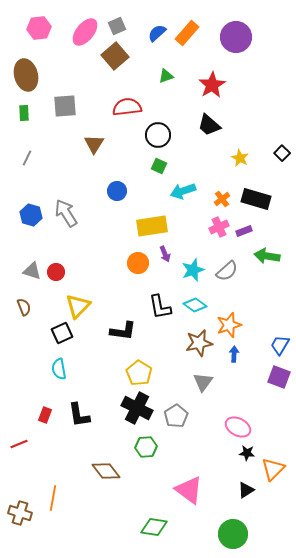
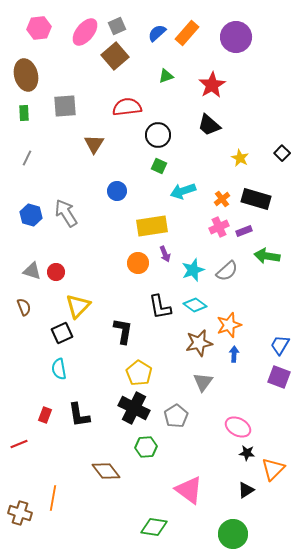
black L-shape at (123, 331): rotated 88 degrees counterclockwise
black cross at (137, 408): moved 3 px left
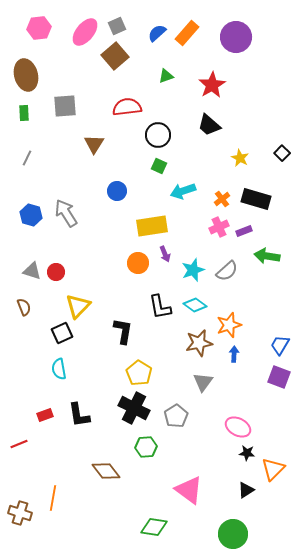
red rectangle at (45, 415): rotated 49 degrees clockwise
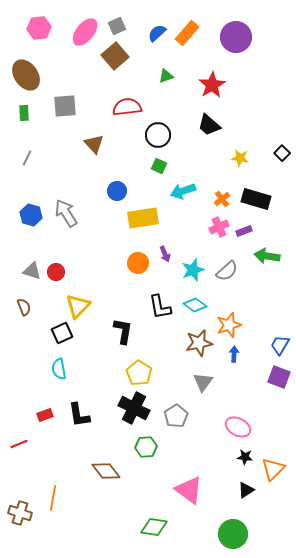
brown ellipse at (26, 75): rotated 20 degrees counterclockwise
brown triangle at (94, 144): rotated 15 degrees counterclockwise
yellow star at (240, 158): rotated 18 degrees counterclockwise
yellow rectangle at (152, 226): moved 9 px left, 8 px up
black star at (247, 453): moved 2 px left, 4 px down
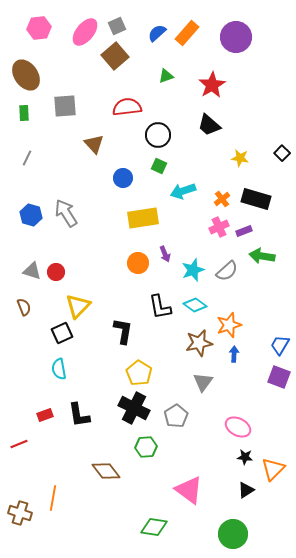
blue circle at (117, 191): moved 6 px right, 13 px up
green arrow at (267, 256): moved 5 px left
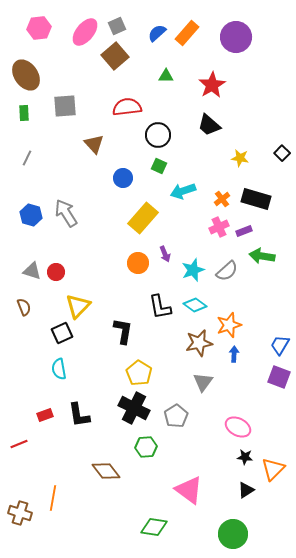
green triangle at (166, 76): rotated 21 degrees clockwise
yellow rectangle at (143, 218): rotated 40 degrees counterclockwise
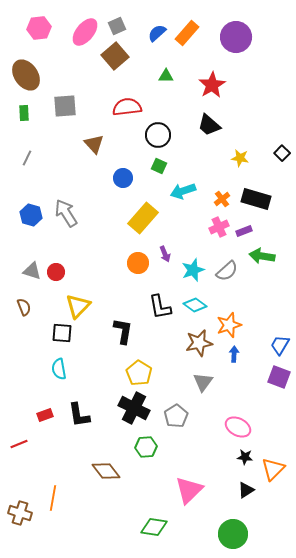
black square at (62, 333): rotated 30 degrees clockwise
pink triangle at (189, 490): rotated 40 degrees clockwise
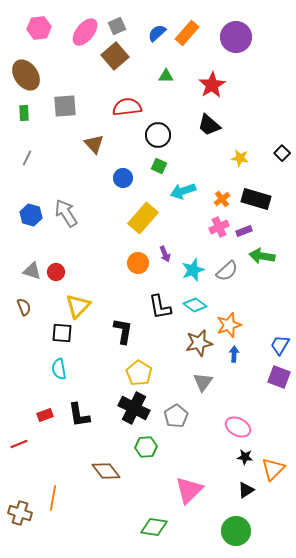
green circle at (233, 534): moved 3 px right, 3 px up
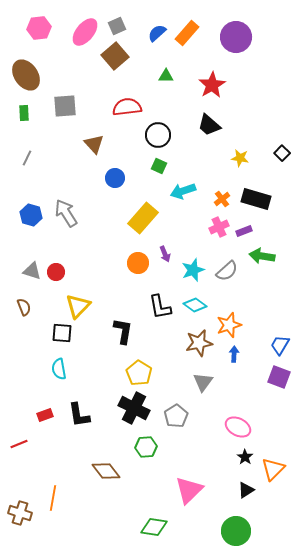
blue circle at (123, 178): moved 8 px left
black star at (245, 457): rotated 28 degrees clockwise
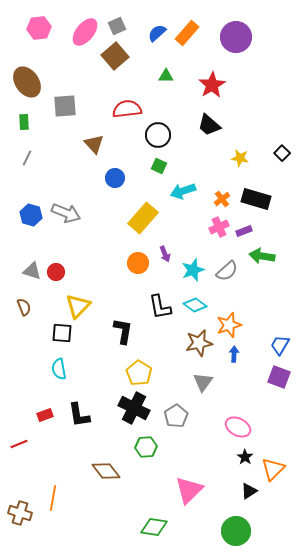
brown ellipse at (26, 75): moved 1 px right, 7 px down
red semicircle at (127, 107): moved 2 px down
green rectangle at (24, 113): moved 9 px down
gray arrow at (66, 213): rotated 144 degrees clockwise
black triangle at (246, 490): moved 3 px right, 1 px down
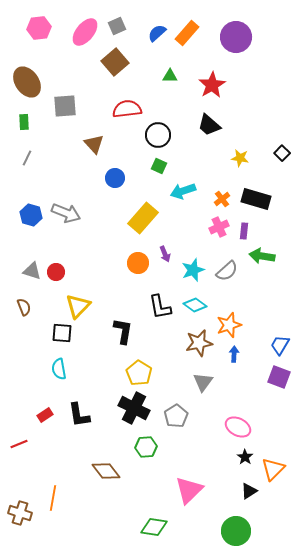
brown square at (115, 56): moved 6 px down
green triangle at (166, 76): moved 4 px right
purple rectangle at (244, 231): rotated 63 degrees counterclockwise
red rectangle at (45, 415): rotated 14 degrees counterclockwise
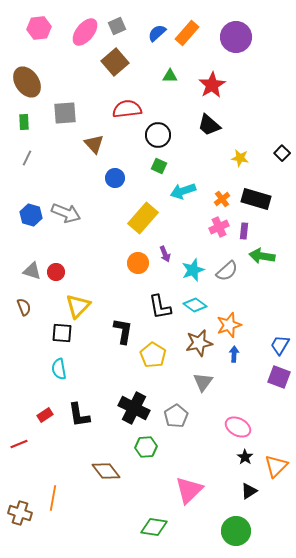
gray square at (65, 106): moved 7 px down
yellow pentagon at (139, 373): moved 14 px right, 18 px up
orange triangle at (273, 469): moved 3 px right, 3 px up
